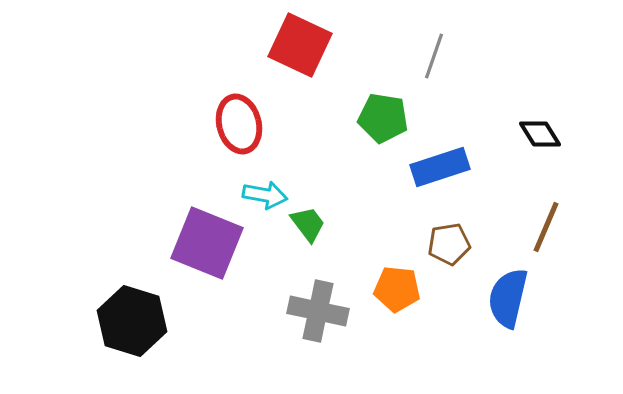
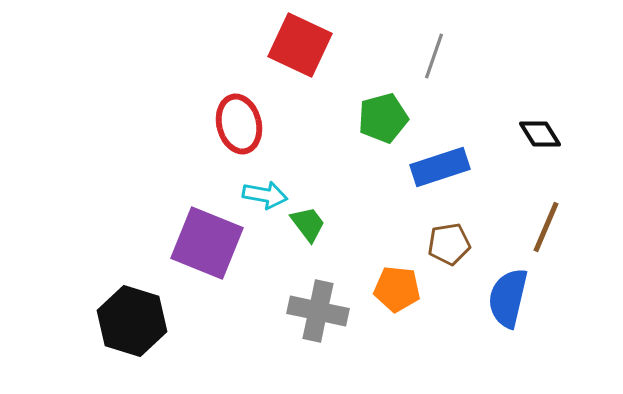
green pentagon: rotated 24 degrees counterclockwise
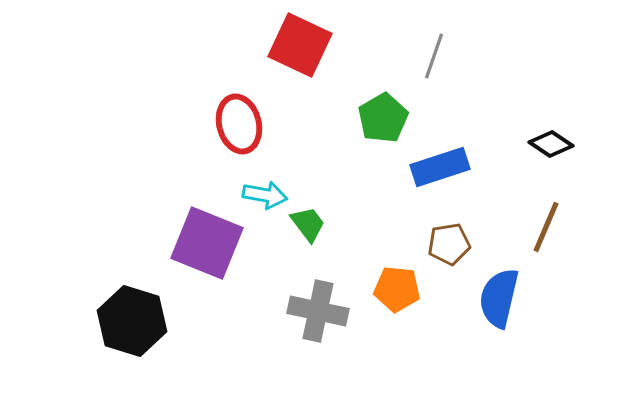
green pentagon: rotated 15 degrees counterclockwise
black diamond: moved 11 px right, 10 px down; rotated 24 degrees counterclockwise
blue semicircle: moved 9 px left
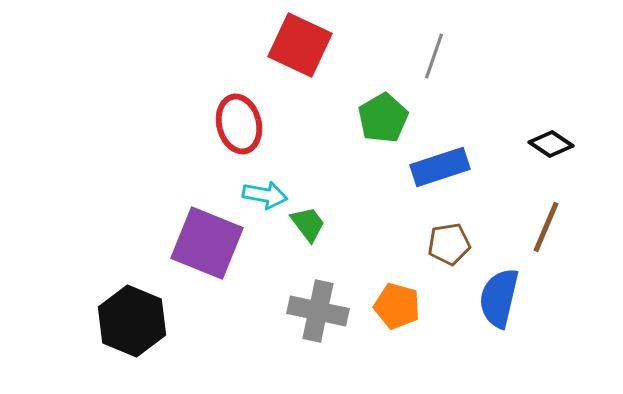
orange pentagon: moved 17 px down; rotated 9 degrees clockwise
black hexagon: rotated 6 degrees clockwise
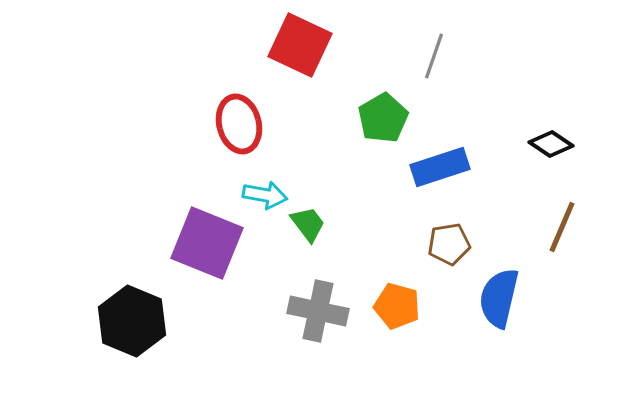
brown line: moved 16 px right
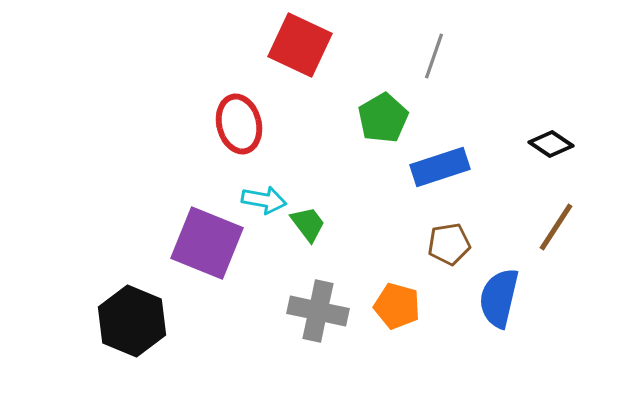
cyan arrow: moved 1 px left, 5 px down
brown line: moved 6 px left; rotated 10 degrees clockwise
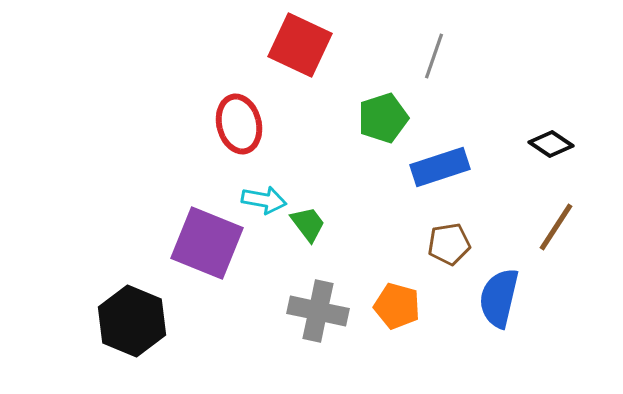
green pentagon: rotated 12 degrees clockwise
